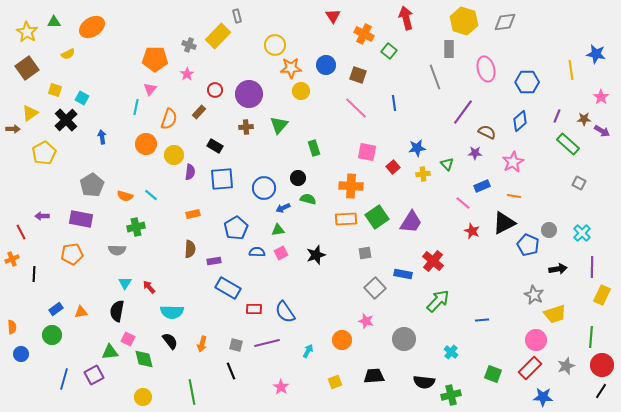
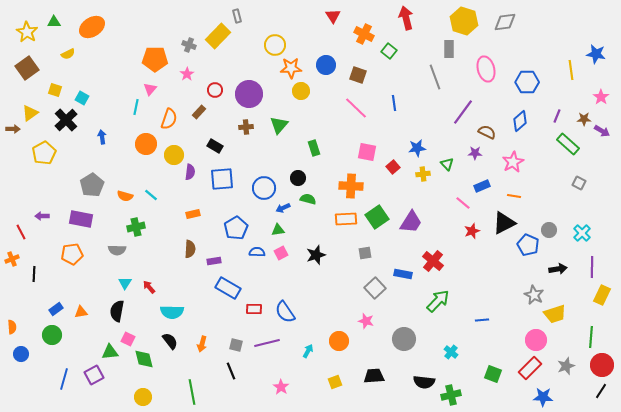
red star at (472, 231): rotated 28 degrees clockwise
orange circle at (342, 340): moved 3 px left, 1 px down
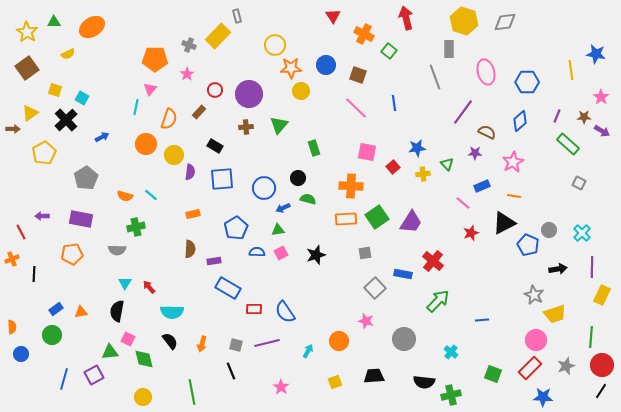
pink ellipse at (486, 69): moved 3 px down
brown star at (584, 119): moved 2 px up
blue arrow at (102, 137): rotated 72 degrees clockwise
gray pentagon at (92, 185): moved 6 px left, 7 px up
red star at (472, 231): moved 1 px left, 2 px down
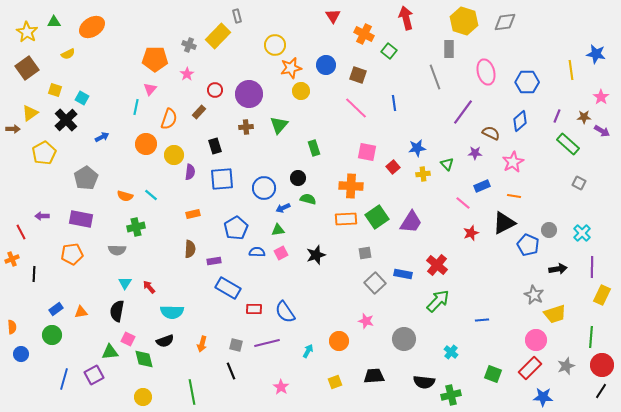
orange star at (291, 68): rotated 10 degrees counterclockwise
brown semicircle at (487, 132): moved 4 px right, 1 px down
black rectangle at (215, 146): rotated 42 degrees clockwise
red cross at (433, 261): moved 4 px right, 4 px down
gray square at (375, 288): moved 5 px up
black semicircle at (170, 341): moved 5 px left; rotated 108 degrees clockwise
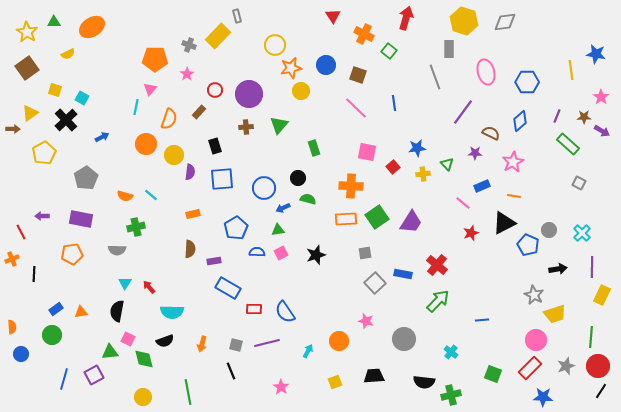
red arrow at (406, 18): rotated 30 degrees clockwise
red circle at (602, 365): moved 4 px left, 1 px down
green line at (192, 392): moved 4 px left
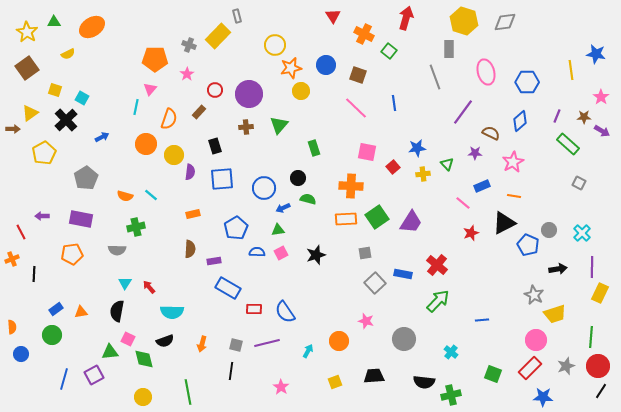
yellow rectangle at (602, 295): moved 2 px left, 2 px up
black line at (231, 371): rotated 30 degrees clockwise
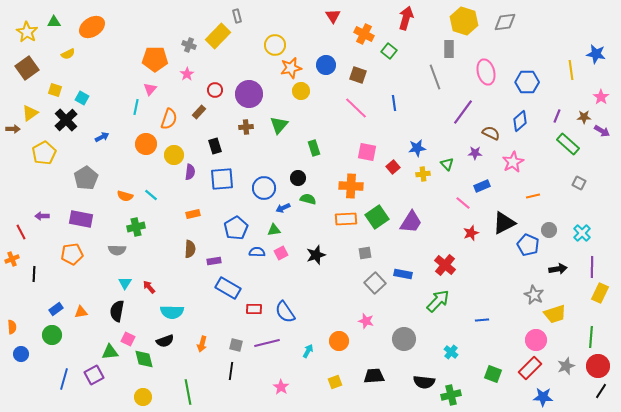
orange line at (514, 196): moved 19 px right; rotated 24 degrees counterclockwise
green triangle at (278, 230): moved 4 px left
red cross at (437, 265): moved 8 px right
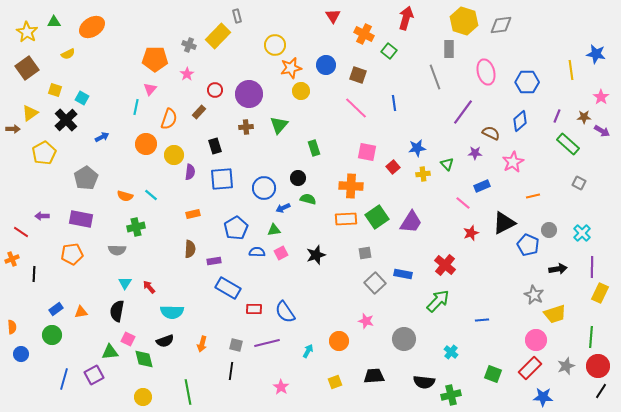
gray diamond at (505, 22): moved 4 px left, 3 px down
red line at (21, 232): rotated 28 degrees counterclockwise
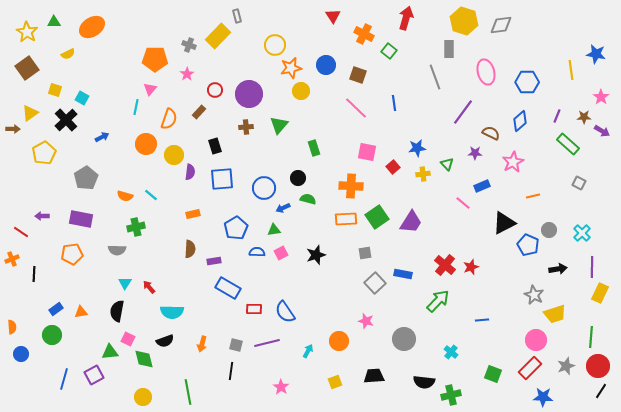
red star at (471, 233): moved 34 px down
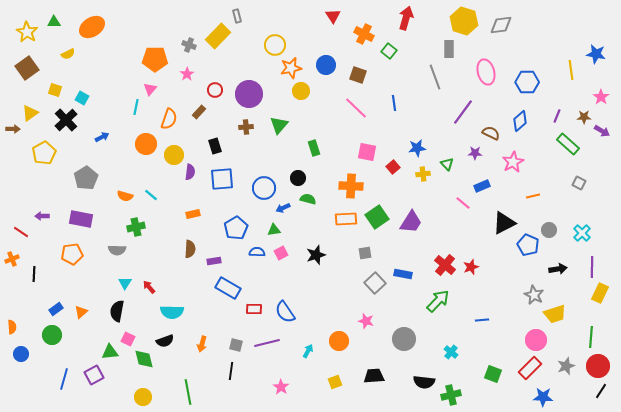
orange triangle at (81, 312): rotated 32 degrees counterclockwise
